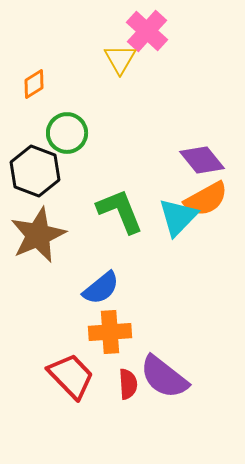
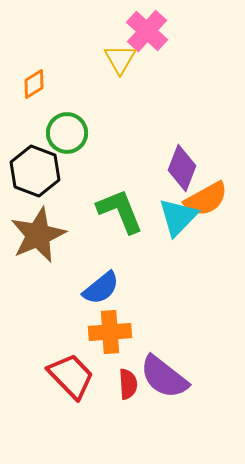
purple diamond: moved 20 px left, 8 px down; rotated 60 degrees clockwise
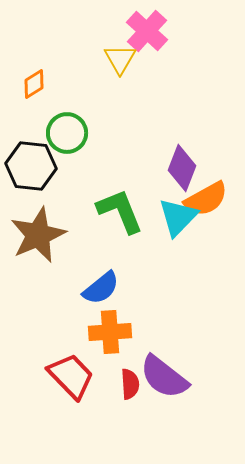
black hexagon: moved 4 px left, 5 px up; rotated 15 degrees counterclockwise
red semicircle: moved 2 px right
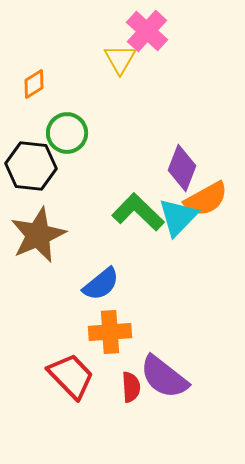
green L-shape: moved 18 px right, 1 px down; rotated 24 degrees counterclockwise
blue semicircle: moved 4 px up
red semicircle: moved 1 px right, 3 px down
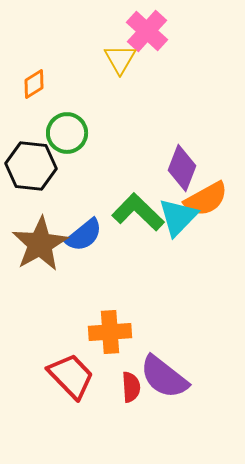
brown star: moved 2 px right, 9 px down; rotated 6 degrees counterclockwise
blue semicircle: moved 17 px left, 49 px up
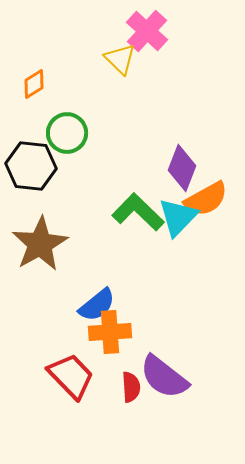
yellow triangle: rotated 16 degrees counterclockwise
blue semicircle: moved 13 px right, 70 px down
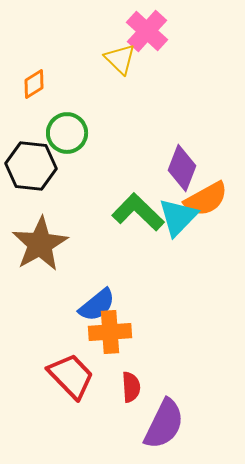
purple semicircle: moved 47 px down; rotated 102 degrees counterclockwise
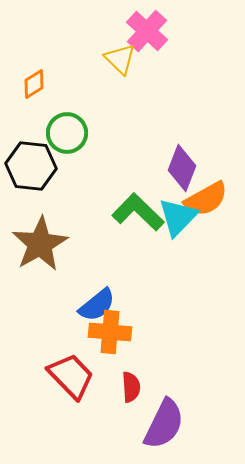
orange cross: rotated 9 degrees clockwise
